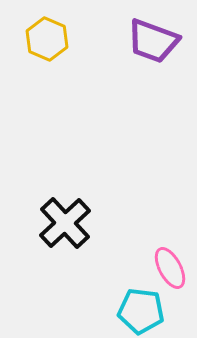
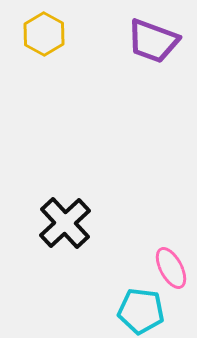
yellow hexagon: moved 3 px left, 5 px up; rotated 6 degrees clockwise
pink ellipse: moved 1 px right
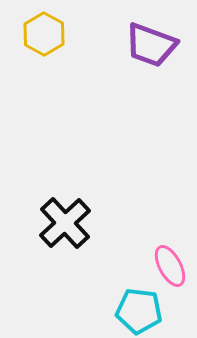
purple trapezoid: moved 2 px left, 4 px down
pink ellipse: moved 1 px left, 2 px up
cyan pentagon: moved 2 px left
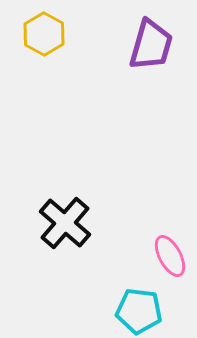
purple trapezoid: rotated 94 degrees counterclockwise
black cross: rotated 6 degrees counterclockwise
pink ellipse: moved 10 px up
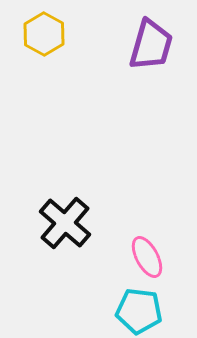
pink ellipse: moved 23 px left, 1 px down
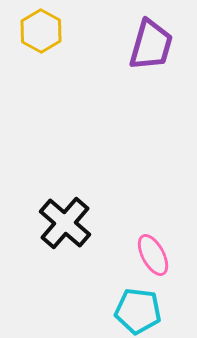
yellow hexagon: moved 3 px left, 3 px up
pink ellipse: moved 6 px right, 2 px up
cyan pentagon: moved 1 px left
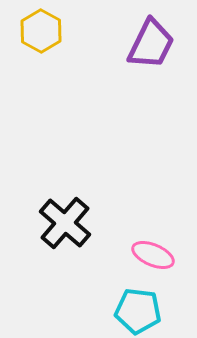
purple trapezoid: moved 1 px up; rotated 10 degrees clockwise
pink ellipse: rotated 39 degrees counterclockwise
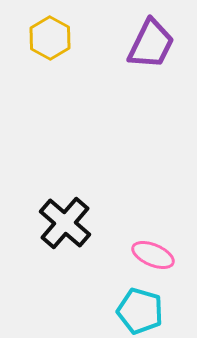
yellow hexagon: moved 9 px right, 7 px down
cyan pentagon: moved 2 px right; rotated 9 degrees clockwise
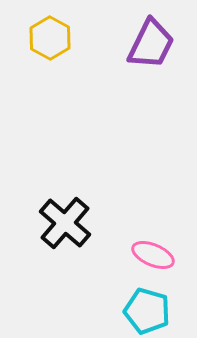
cyan pentagon: moved 7 px right
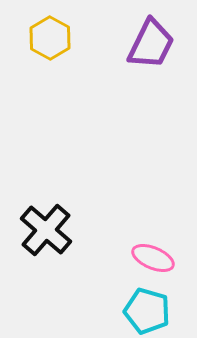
black cross: moved 19 px left, 7 px down
pink ellipse: moved 3 px down
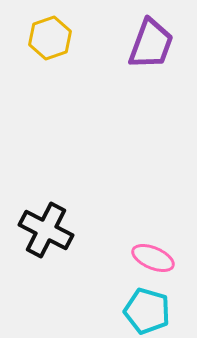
yellow hexagon: rotated 12 degrees clockwise
purple trapezoid: rotated 6 degrees counterclockwise
black cross: rotated 14 degrees counterclockwise
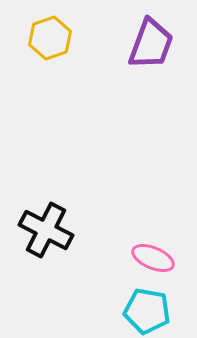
cyan pentagon: rotated 6 degrees counterclockwise
